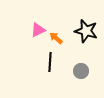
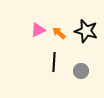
orange arrow: moved 3 px right, 5 px up
black line: moved 4 px right
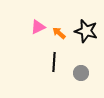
pink triangle: moved 3 px up
gray circle: moved 2 px down
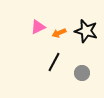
orange arrow: rotated 64 degrees counterclockwise
black line: rotated 24 degrees clockwise
gray circle: moved 1 px right
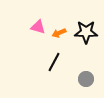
pink triangle: rotated 42 degrees clockwise
black star: moved 1 px down; rotated 15 degrees counterclockwise
gray circle: moved 4 px right, 6 px down
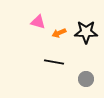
pink triangle: moved 5 px up
black line: rotated 72 degrees clockwise
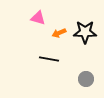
pink triangle: moved 4 px up
black star: moved 1 px left
black line: moved 5 px left, 3 px up
